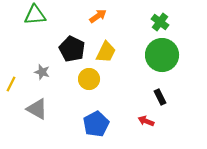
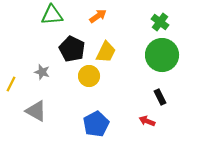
green triangle: moved 17 px right
yellow circle: moved 3 px up
gray triangle: moved 1 px left, 2 px down
red arrow: moved 1 px right
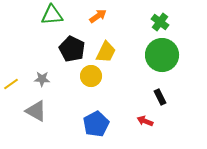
gray star: moved 7 px down; rotated 14 degrees counterclockwise
yellow circle: moved 2 px right
yellow line: rotated 28 degrees clockwise
red arrow: moved 2 px left
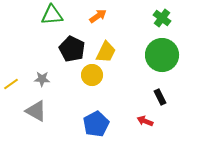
green cross: moved 2 px right, 4 px up
yellow circle: moved 1 px right, 1 px up
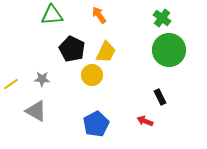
orange arrow: moved 1 px right, 1 px up; rotated 90 degrees counterclockwise
green circle: moved 7 px right, 5 px up
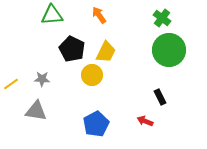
gray triangle: rotated 20 degrees counterclockwise
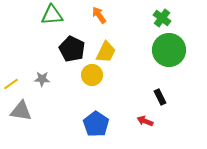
gray triangle: moved 15 px left
blue pentagon: rotated 10 degrees counterclockwise
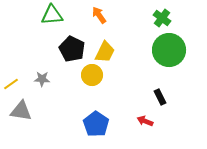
yellow trapezoid: moved 1 px left
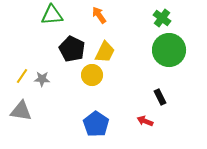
yellow line: moved 11 px right, 8 px up; rotated 21 degrees counterclockwise
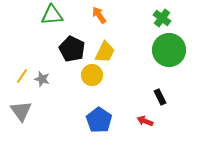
gray star: rotated 14 degrees clockwise
gray triangle: rotated 45 degrees clockwise
blue pentagon: moved 3 px right, 4 px up
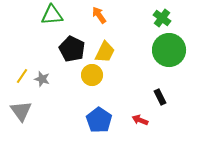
red arrow: moved 5 px left, 1 px up
